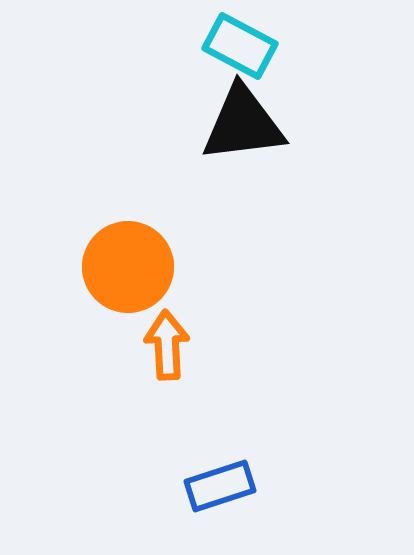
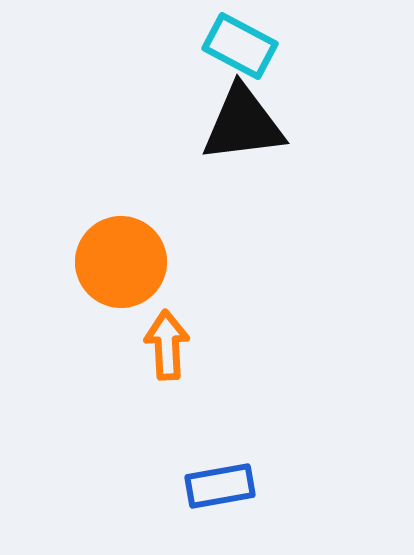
orange circle: moved 7 px left, 5 px up
blue rectangle: rotated 8 degrees clockwise
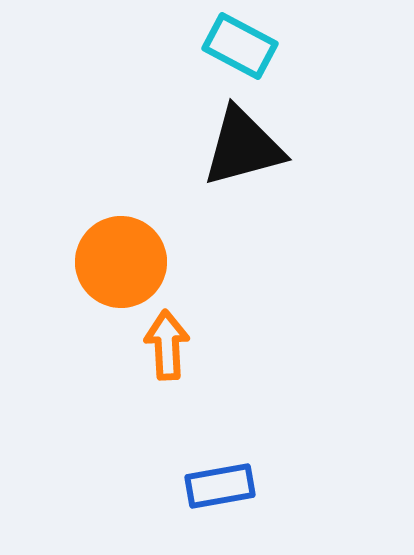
black triangle: moved 23 px down; rotated 8 degrees counterclockwise
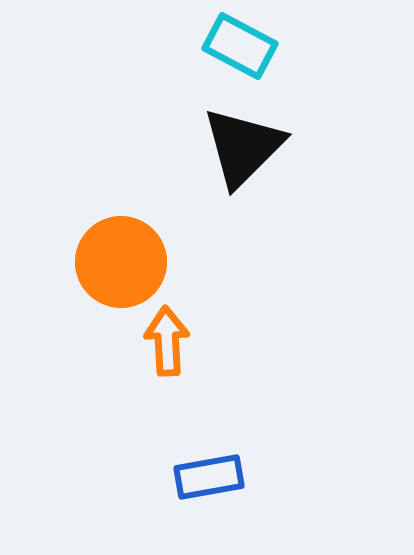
black triangle: rotated 30 degrees counterclockwise
orange arrow: moved 4 px up
blue rectangle: moved 11 px left, 9 px up
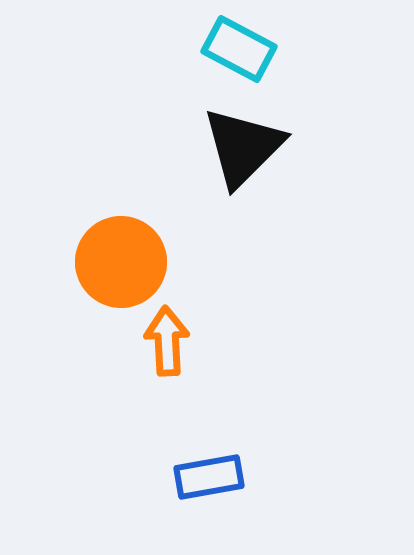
cyan rectangle: moved 1 px left, 3 px down
